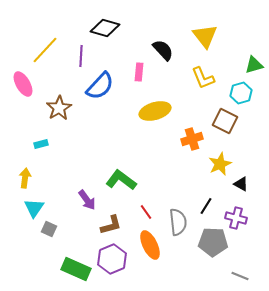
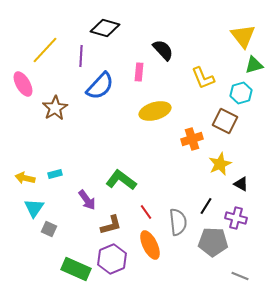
yellow triangle: moved 38 px right
brown star: moved 4 px left
cyan rectangle: moved 14 px right, 30 px down
yellow arrow: rotated 84 degrees counterclockwise
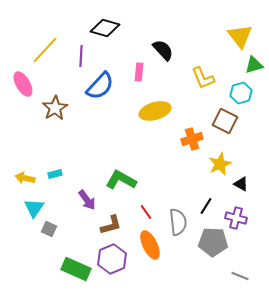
yellow triangle: moved 3 px left
green L-shape: rotated 8 degrees counterclockwise
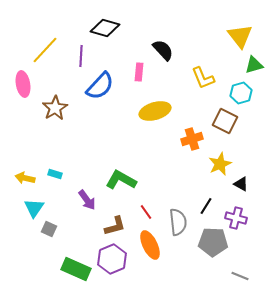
pink ellipse: rotated 20 degrees clockwise
cyan rectangle: rotated 32 degrees clockwise
brown L-shape: moved 4 px right, 1 px down
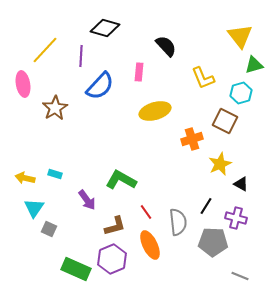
black semicircle: moved 3 px right, 4 px up
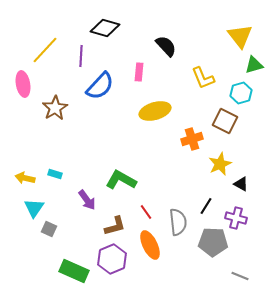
green rectangle: moved 2 px left, 2 px down
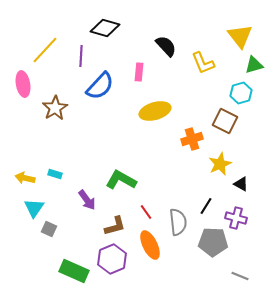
yellow L-shape: moved 15 px up
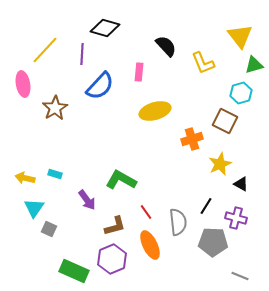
purple line: moved 1 px right, 2 px up
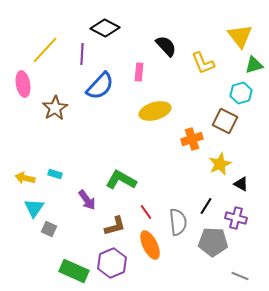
black diamond: rotated 12 degrees clockwise
purple hexagon: moved 4 px down
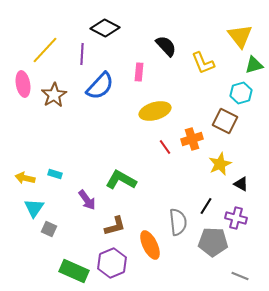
brown star: moved 1 px left, 13 px up
red line: moved 19 px right, 65 px up
